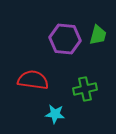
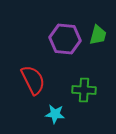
red semicircle: rotated 56 degrees clockwise
green cross: moved 1 px left, 1 px down; rotated 15 degrees clockwise
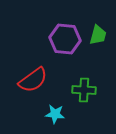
red semicircle: rotated 80 degrees clockwise
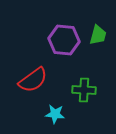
purple hexagon: moved 1 px left, 1 px down
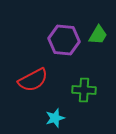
green trapezoid: rotated 15 degrees clockwise
red semicircle: rotated 8 degrees clockwise
cyan star: moved 4 px down; rotated 24 degrees counterclockwise
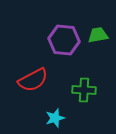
green trapezoid: rotated 130 degrees counterclockwise
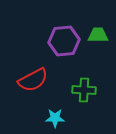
green trapezoid: rotated 10 degrees clockwise
purple hexagon: moved 1 px down; rotated 12 degrees counterclockwise
cyan star: rotated 18 degrees clockwise
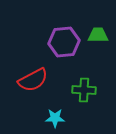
purple hexagon: moved 1 px down
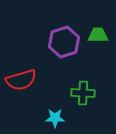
purple hexagon: rotated 12 degrees counterclockwise
red semicircle: moved 12 px left; rotated 12 degrees clockwise
green cross: moved 1 px left, 3 px down
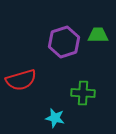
cyan star: rotated 12 degrees clockwise
